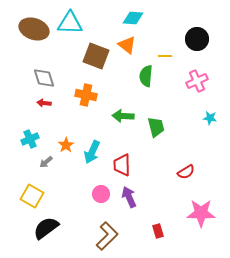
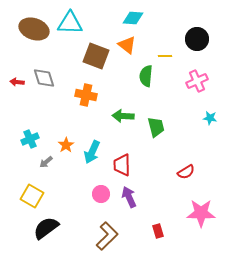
red arrow: moved 27 px left, 21 px up
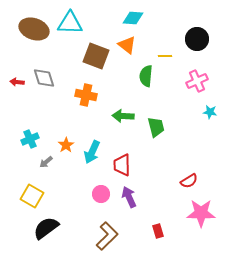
cyan star: moved 6 px up
red semicircle: moved 3 px right, 9 px down
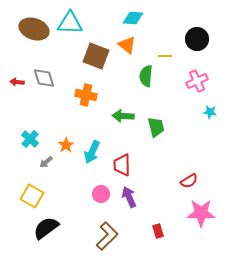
cyan cross: rotated 24 degrees counterclockwise
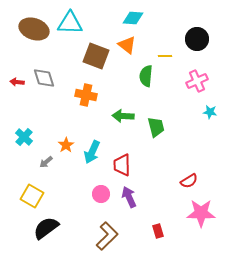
cyan cross: moved 6 px left, 2 px up
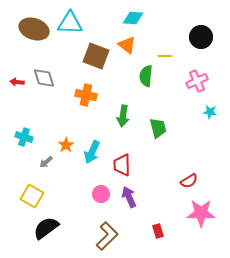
black circle: moved 4 px right, 2 px up
green arrow: rotated 85 degrees counterclockwise
green trapezoid: moved 2 px right, 1 px down
cyan cross: rotated 24 degrees counterclockwise
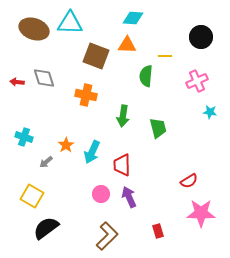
orange triangle: rotated 36 degrees counterclockwise
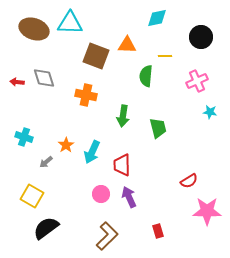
cyan diamond: moved 24 px right; rotated 15 degrees counterclockwise
pink star: moved 6 px right, 2 px up
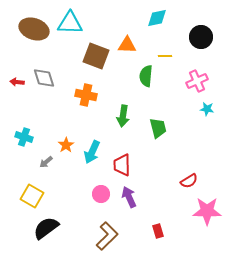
cyan star: moved 3 px left, 3 px up
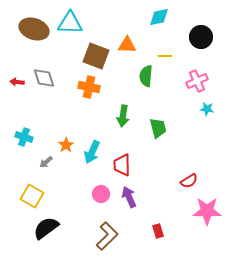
cyan diamond: moved 2 px right, 1 px up
orange cross: moved 3 px right, 8 px up
